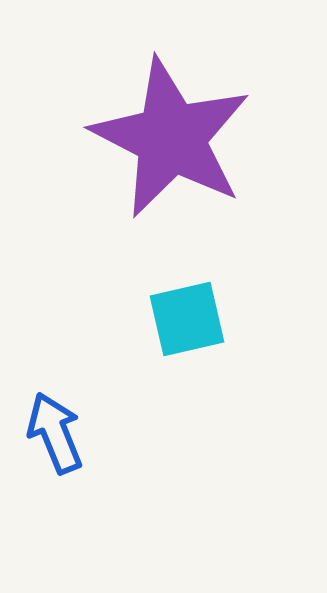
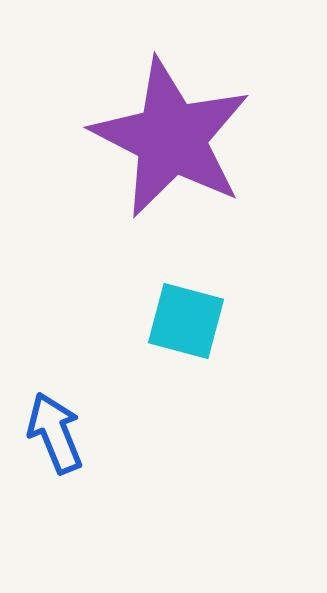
cyan square: moved 1 px left, 2 px down; rotated 28 degrees clockwise
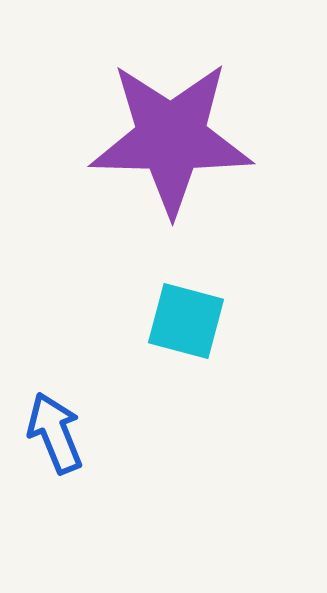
purple star: rotated 26 degrees counterclockwise
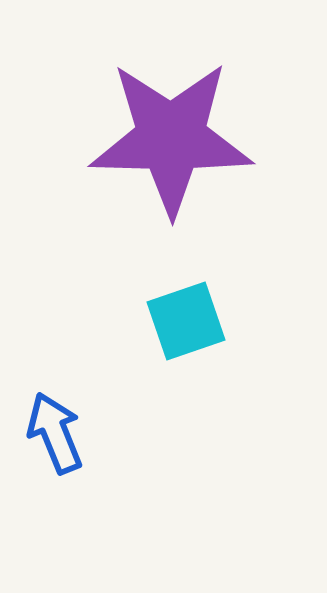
cyan square: rotated 34 degrees counterclockwise
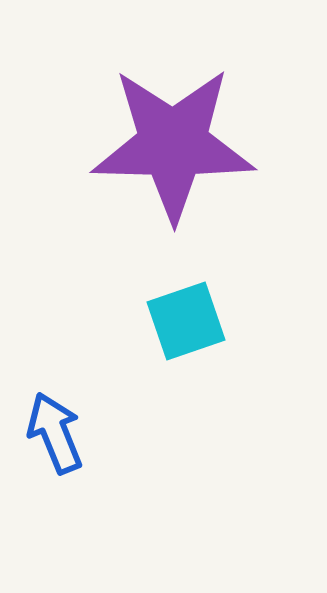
purple star: moved 2 px right, 6 px down
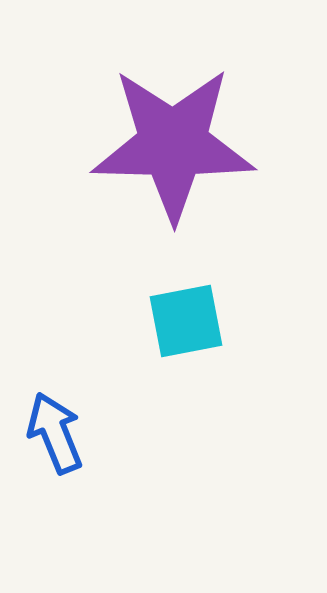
cyan square: rotated 8 degrees clockwise
